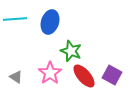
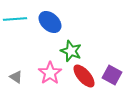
blue ellipse: rotated 65 degrees counterclockwise
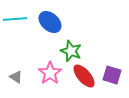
purple square: rotated 12 degrees counterclockwise
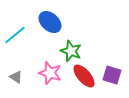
cyan line: moved 16 px down; rotated 35 degrees counterclockwise
pink star: rotated 20 degrees counterclockwise
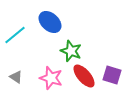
pink star: moved 1 px right, 5 px down
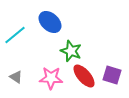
pink star: rotated 15 degrees counterclockwise
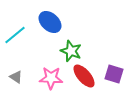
purple square: moved 2 px right, 1 px up
